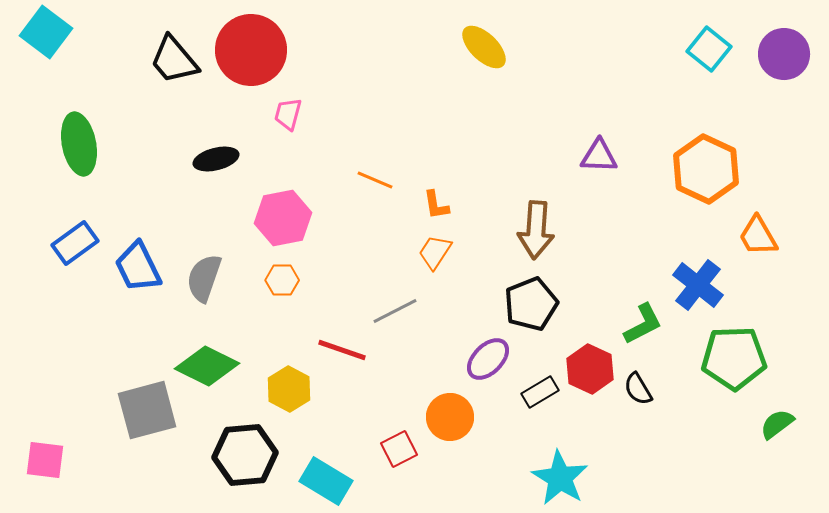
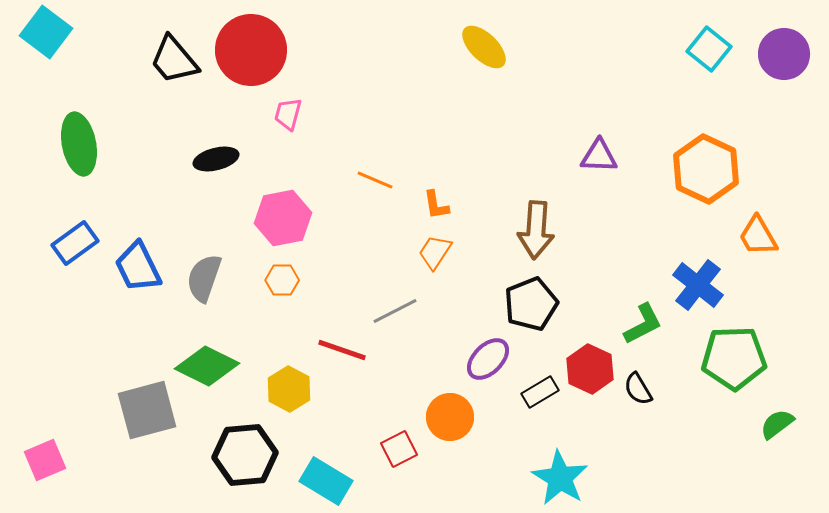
pink square at (45, 460): rotated 30 degrees counterclockwise
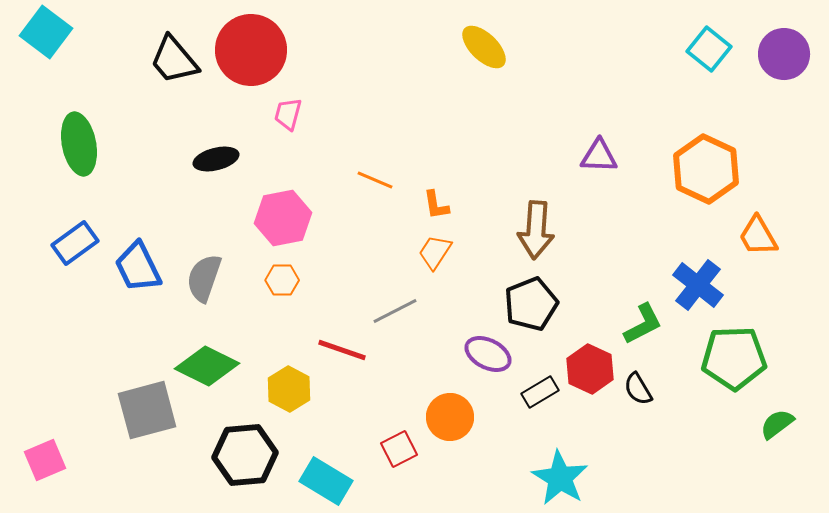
purple ellipse at (488, 359): moved 5 px up; rotated 72 degrees clockwise
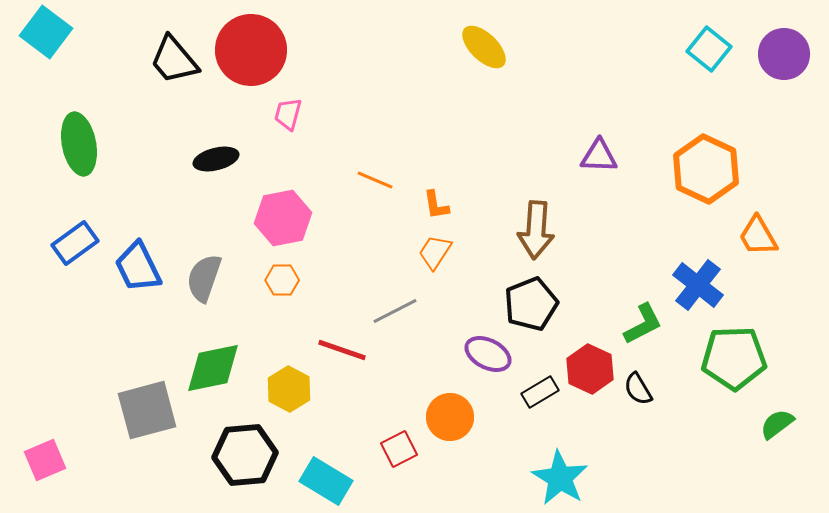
green diamond at (207, 366): moved 6 px right, 2 px down; rotated 38 degrees counterclockwise
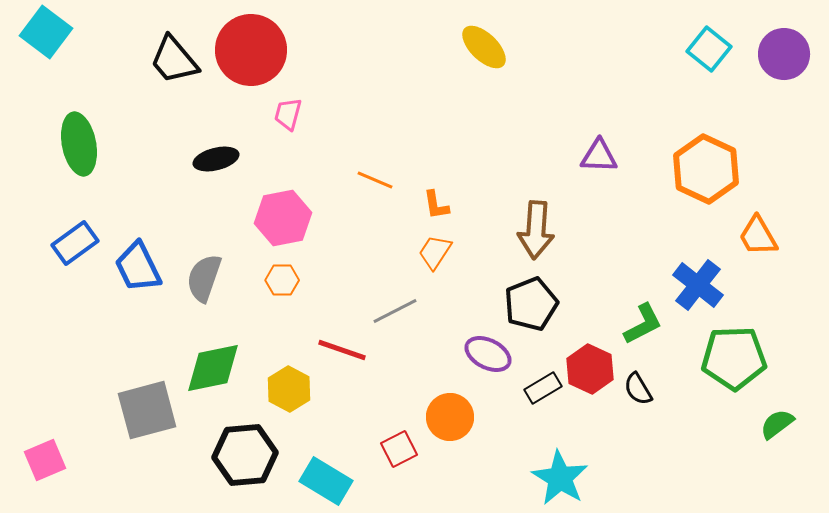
black rectangle at (540, 392): moved 3 px right, 4 px up
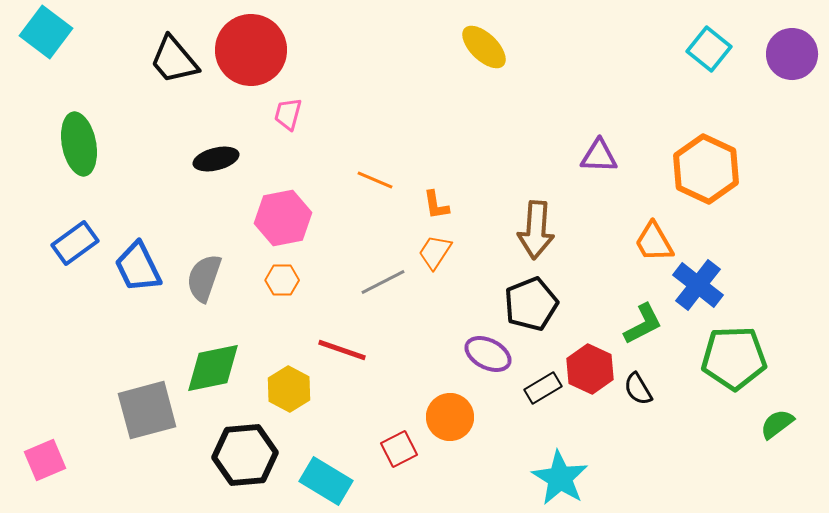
purple circle at (784, 54): moved 8 px right
orange trapezoid at (758, 236): moved 104 px left, 6 px down
gray line at (395, 311): moved 12 px left, 29 px up
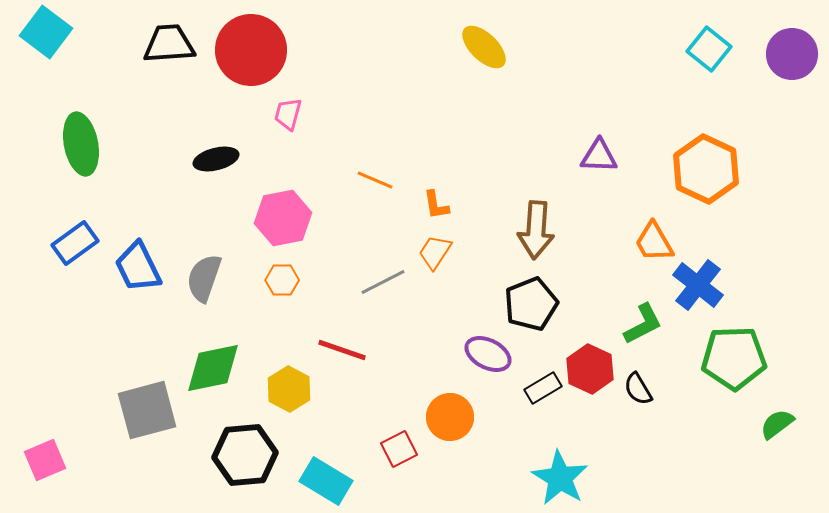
black trapezoid at (174, 60): moved 5 px left, 16 px up; rotated 126 degrees clockwise
green ellipse at (79, 144): moved 2 px right
